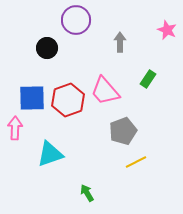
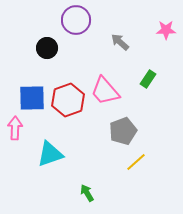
pink star: moved 1 px left; rotated 24 degrees counterclockwise
gray arrow: rotated 48 degrees counterclockwise
yellow line: rotated 15 degrees counterclockwise
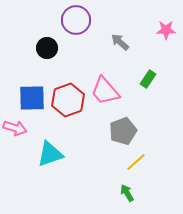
pink arrow: rotated 105 degrees clockwise
green arrow: moved 40 px right
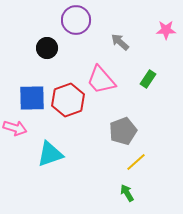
pink trapezoid: moved 4 px left, 11 px up
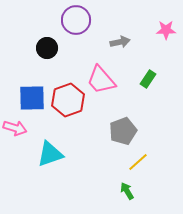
gray arrow: rotated 126 degrees clockwise
yellow line: moved 2 px right
green arrow: moved 2 px up
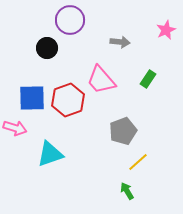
purple circle: moved 6 px left
pink star: rotated 24 degrees counterclockwise
gray arrow: rotated 18 degrees clockwise
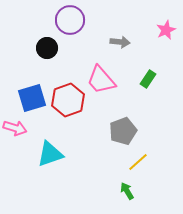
blue square: rotated 16 degrees counterclockwise
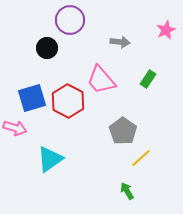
red hexagon: moved 1 px down; rotated 12 degrees counterclockwise
gray pentagon: rotated 16 degrees counterclockwise
cyan triangle: moved 5 px down; rotated 16 degrees counterclockwise
yellow line: moved 3 px right, 4 px up
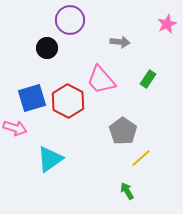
pink star: moved 1 px right, 6 px up
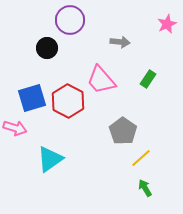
green arrow: moved 18 px right, 3 px up
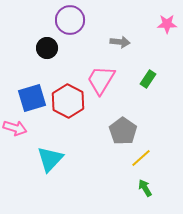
pink star: rotated 24 degrees clockwise
pink trapezoid: rotated 72 degrees clockwise
cyan triangle: rotated 12 degrees counterclockwise
